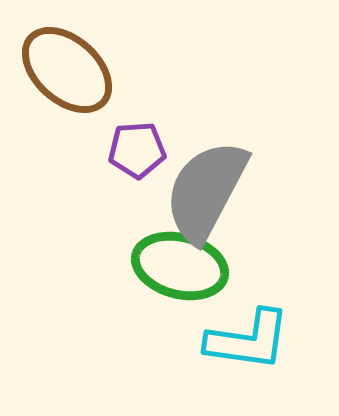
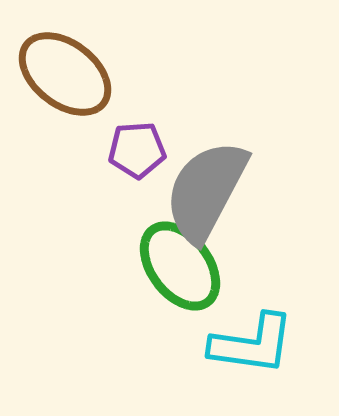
brown ellipse: moved 2 px left, 4 px down; rotated 4 degrees counterclockwise
green ellipse: rotated 38 degrees clockwise
cyan L-shape: moved 4 px right, 4 px down
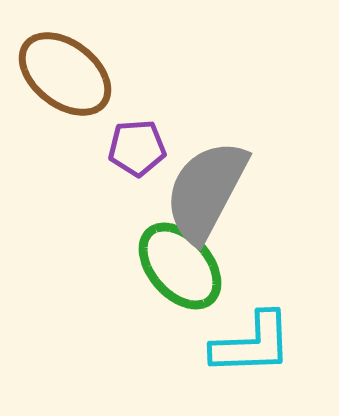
purple pentagon: moved 2 px up
green ellipse: rotated 4 degrees counterclockwise
cyan L-shape: rotated 10 degrees counterclockwise
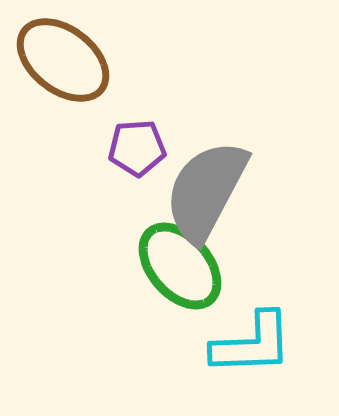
brown ellipse: moved 2 px left, 14 px up
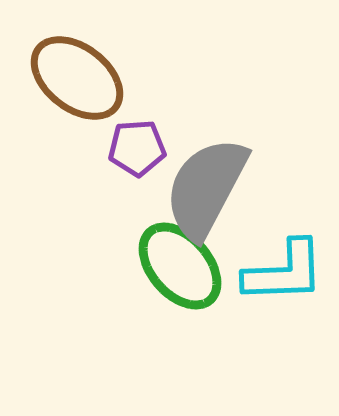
brown ellipse: moved 14 px right, 18 px down
gray semicircle: moved 3 px up
cyan L-shape: moved 32 px right, 72 px up
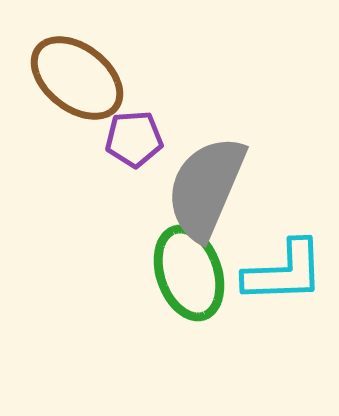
purple pentagon: moved 3 px left, 9 px up
gray semicircle: rotated 5 degrees counterclockwise
green ellipse: moved 9 px right, 7 px down; rotated 22 degrees clockwise
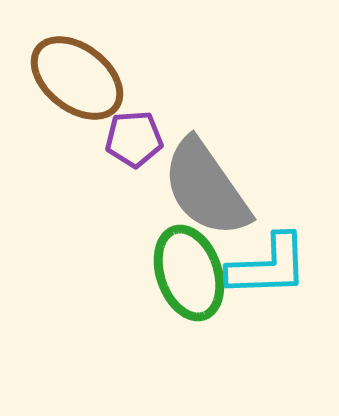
gray semicircle: rotated 58 degrees counterclockwise
cyan L-shape: moved 16 px left, 6 px up
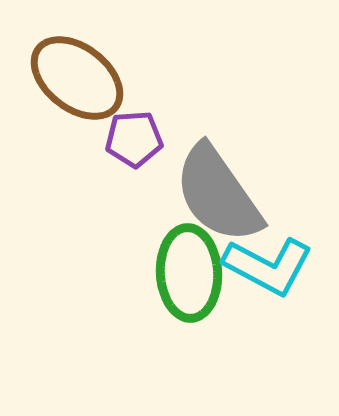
gray semicircle: moved 12 px right, 6 px down
cyan L-shape: rotated 30 degrees clockwise
green ellipse: rotated 16 degrees clockwise
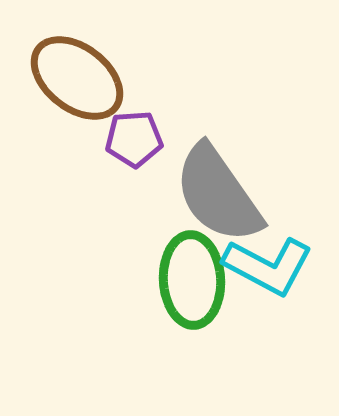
green ellipse: moved 3 px right, 7 px down
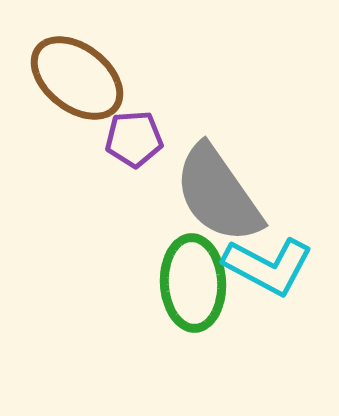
green ellipse: moved 1 px right, 3 px down
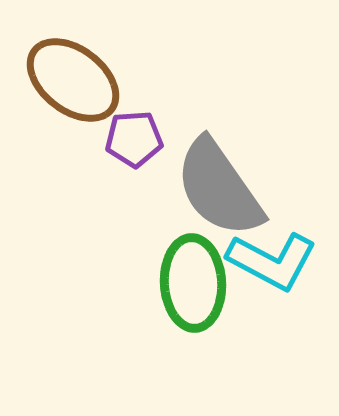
brown ellipse: moved 4 px left, 2 px down
gray semicircle: moved 1 px right, 6 px up
cyan L-shape: moved 4 px right, 5 px up
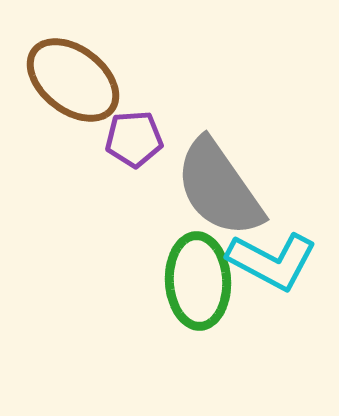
green ellipse: moved 5 px right, 2 px up
